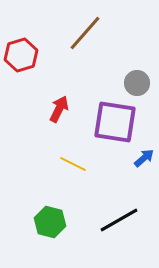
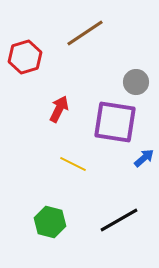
brown line: rotated 15 degrees clockwise
red hexagon: moved 4 px right, 2 px down
gray circle: moved 1 px left, 1 px up
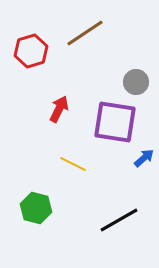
red hexagon: moved 6 px right, 6 px up
green hexagon: moved 14 px left, 14 px up
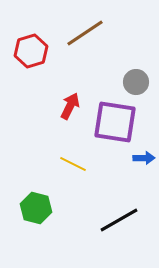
red arrow: moved 11 px right, 3 px up
blue arrow: rotated 40 degrees clockwise
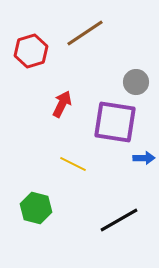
red arrow: moved 8 px left, 2 px up
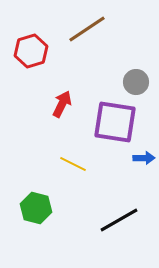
brown line: moved 2 px right, 4 px up
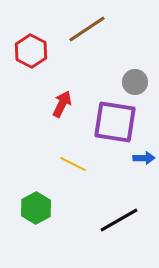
red hexagon: rotated 16 degrees counterclockwise
gray circle: moved 1 px left
green hexagon: rotated 16 degrees clockwise
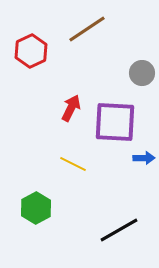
red hexagon: rotated 8 degrees clockwise
gray circle: moved 7 px right, 9 px up
red arrow: moved 9 px right, 4 px down
purple square: rotated 6 degrees counterclockwise
black line: moved 10 px down
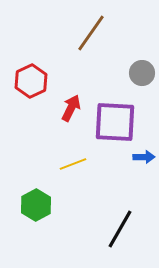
brown line: moved 4 px right, 4 px down; rotated 21 degrees counterclockwise
red hexagon: moved 30 px down
blue arrow: moved 1 px up
yellow line: rotated 48 degrees counterclockwise
green hexagon: moved 3 px up
black line: moved 1 px right, 1 px up; rotated 30 degrees counterclockwise
